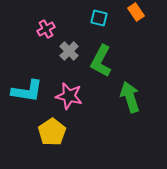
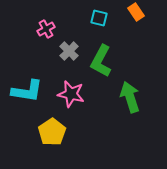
pink star: moved 2 px right, 2 px up
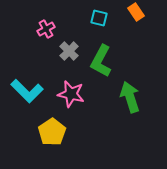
cyan L-shape: rotated 36 degrees clockwise
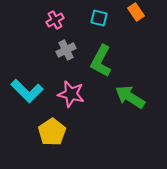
pink cross: moved 9 px right, 9 px up
gray cross: moved 3 px left, 1 px up; rotated 18 degrees clockwise
green arrow: rotated 40 degrees counterclockwise
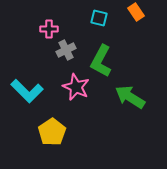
pink cross: moved 6 px left, 9 px down; rotated 30 degrees clockwise
pink star: moved 5 px right, 7 px up; rotated 12 degrees clockwise
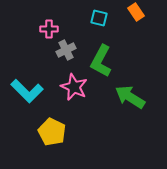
pink star: moved 2 px left
yellow pentagon: rotated 12 degrees counterclockwise
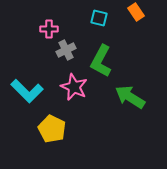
yellow pentagon: moved 3 px up
